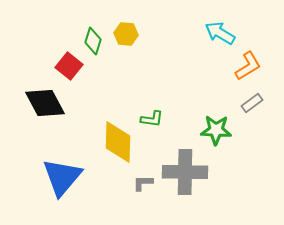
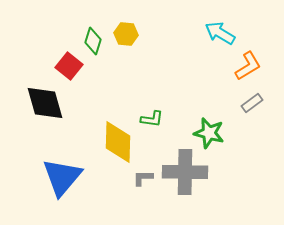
black diamond: rotated 12 degrees clockwise
green star: moved 7 px left, 3 px down; rotated 12 degrees clockwise
gray L-shape: moved 5 px up
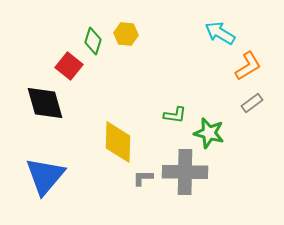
green L-shape: moved 23 px right, 4 px up
blue triangle: moved 17 px left, 1 px up
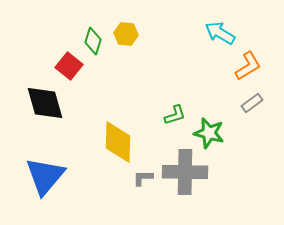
green L-shape: rotated 25 degrees counterclockwise
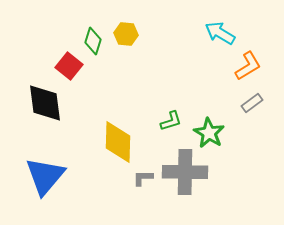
black diamond: rotated 9 degrees clockwise
green L-shape: moved 4 px left, 6 px down
green star: rotated 16 degrees clockwise
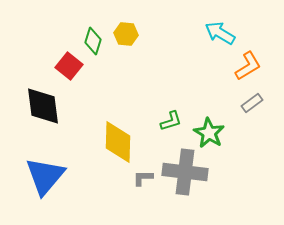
black diamond: moved 2 px left, 3 px down
gray cross: rotated 6 degrees clockwise
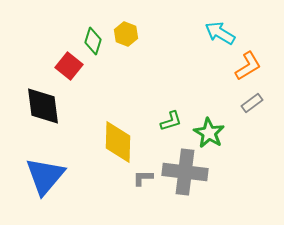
yellow hexagon: rotated 15 degrees clockwise
